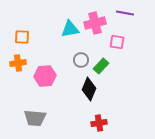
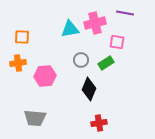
green rectangle: moved 5 px right, 3 px up; rotated 14 degrees clockwise
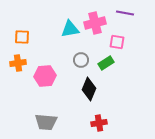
gray trapezoid: moved 11 px right, 4 px down
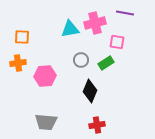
black diamond: moved 1 px right, 2 px down
red cross: moved 2 px left, 2 px down
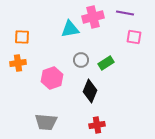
pink cross: moved 2 px left, 6 px up
pink square: moved 17 px right, 5 px up
pink hexagon: moved 7 px right, 2 px down; rotated 15 degrees counterclockwise
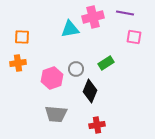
gray circle: moved 5 px left, 9 px down
gray trapezoid: moved 10 px right, 8 px up
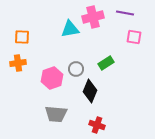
red cross: rotated 28 degrees clockwise
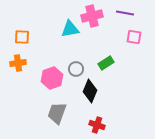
pink cross: moved 1 px left, 1 px up
gray trapezoid: moved 1 px right, 1 px up; rotated 105 degrees clockwise
